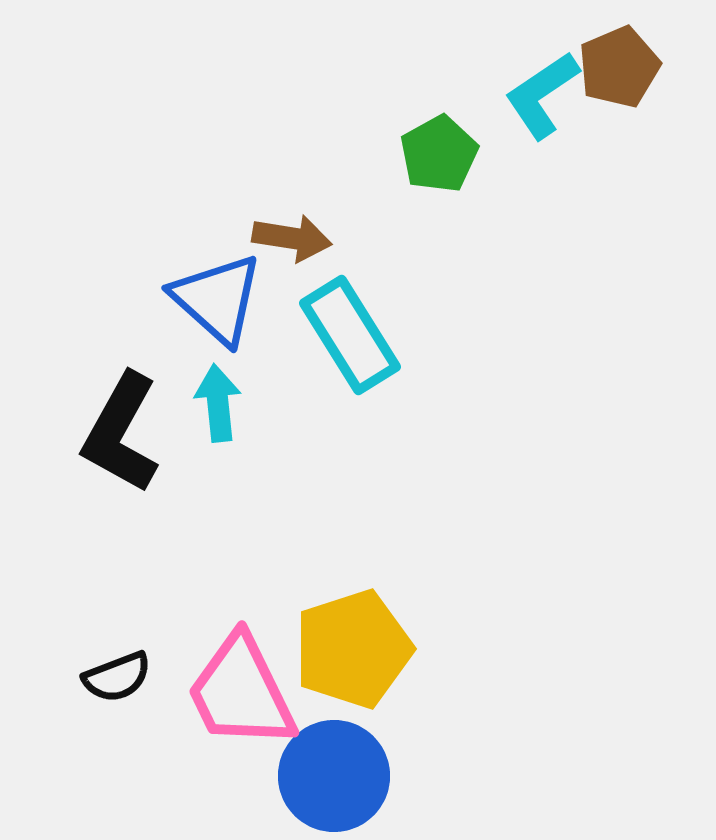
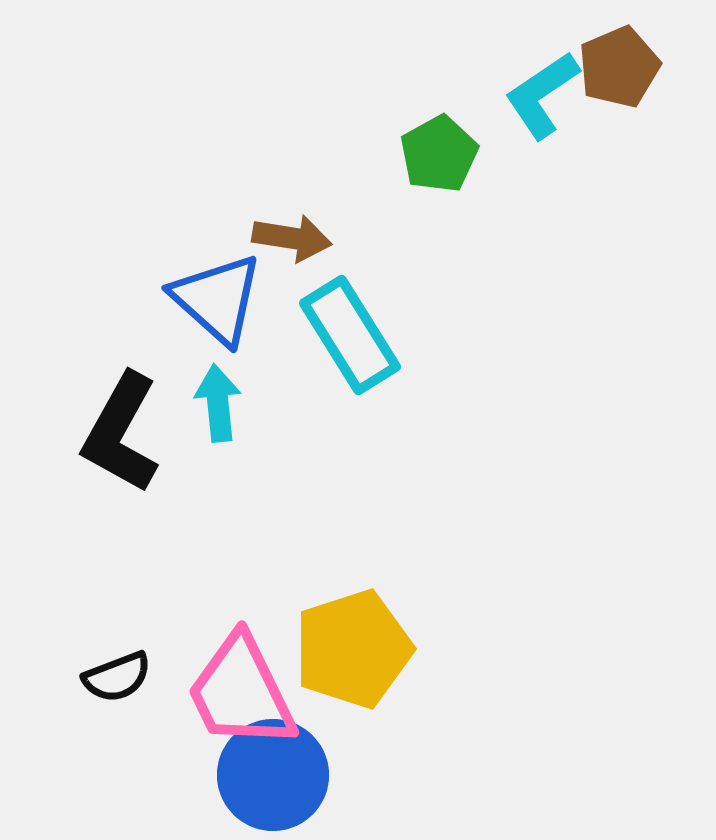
blue circle: moved 61 px left, 1 px up
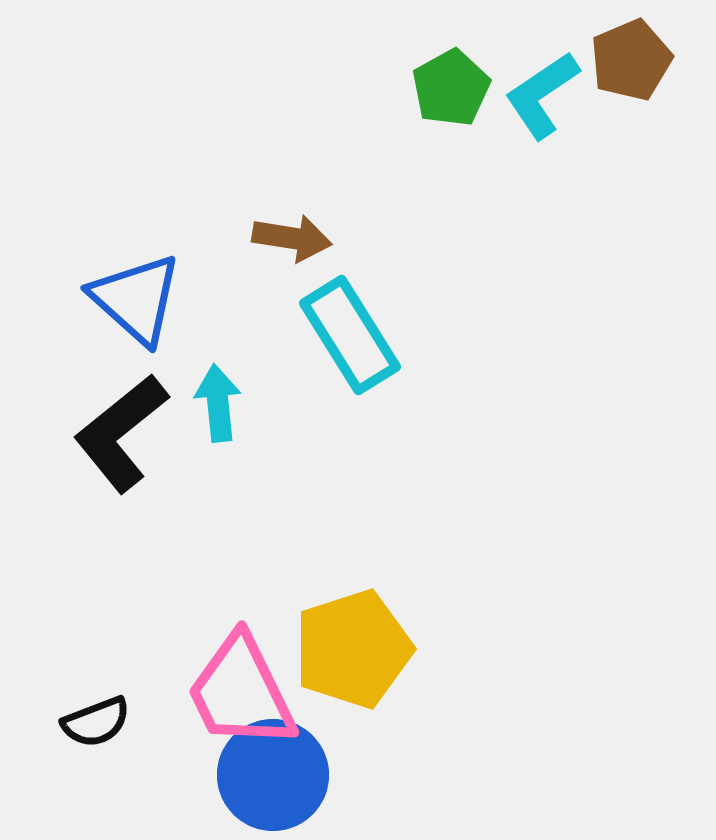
brown pentagon: moved 12 px right, 7 px up
green pentagon: moved 12 px right, 66 px up
blue triangle: moved 81 px left
black L-shape: rotated 22 degrees clockwise
black semicircle: moved 21 px left, 45 px down
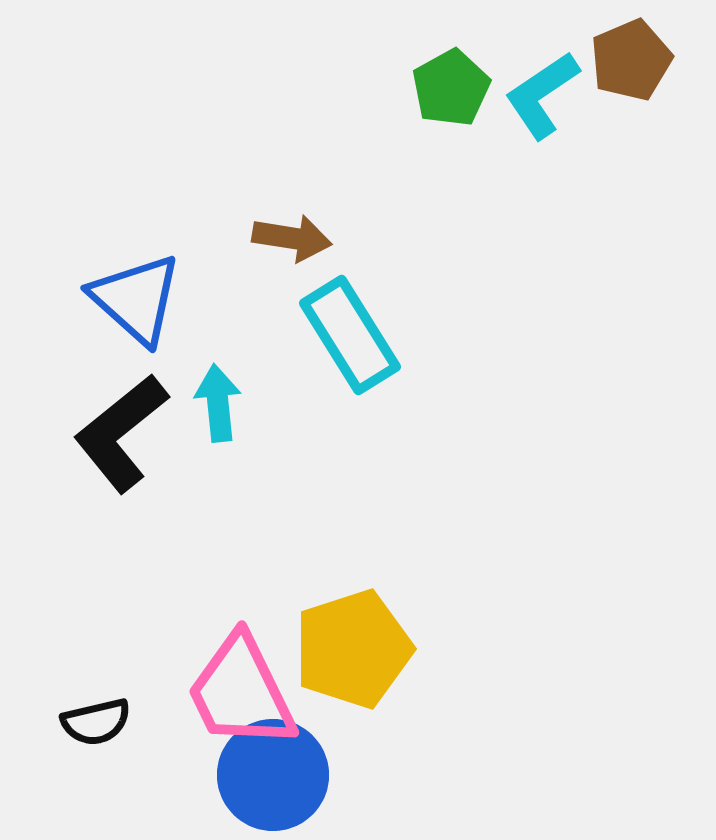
black semicircle: rotated 8 degrees clockwise
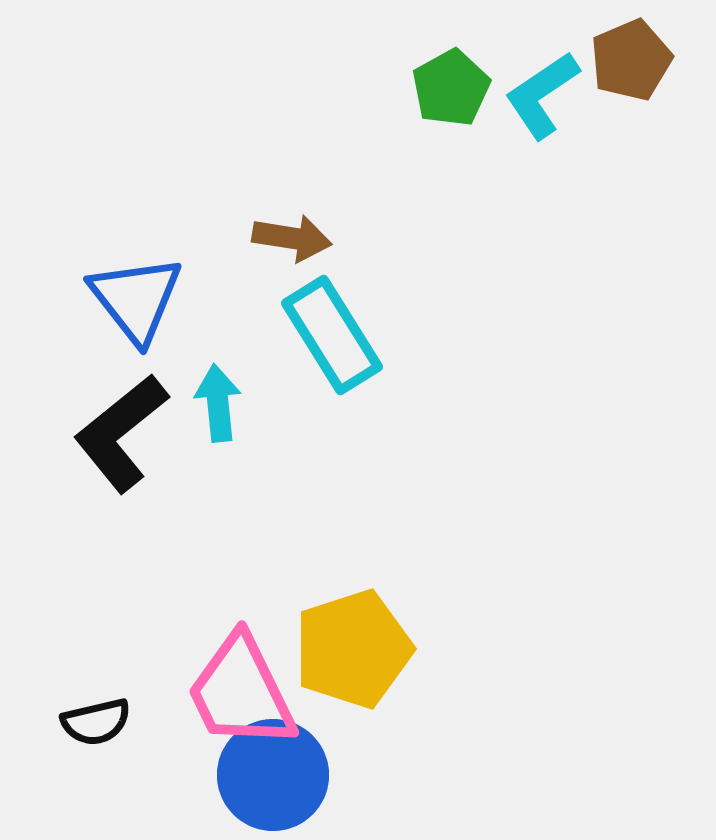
blue triangle: rotated 10 degrees clockwise
cyan rectangle: moved 18 px left
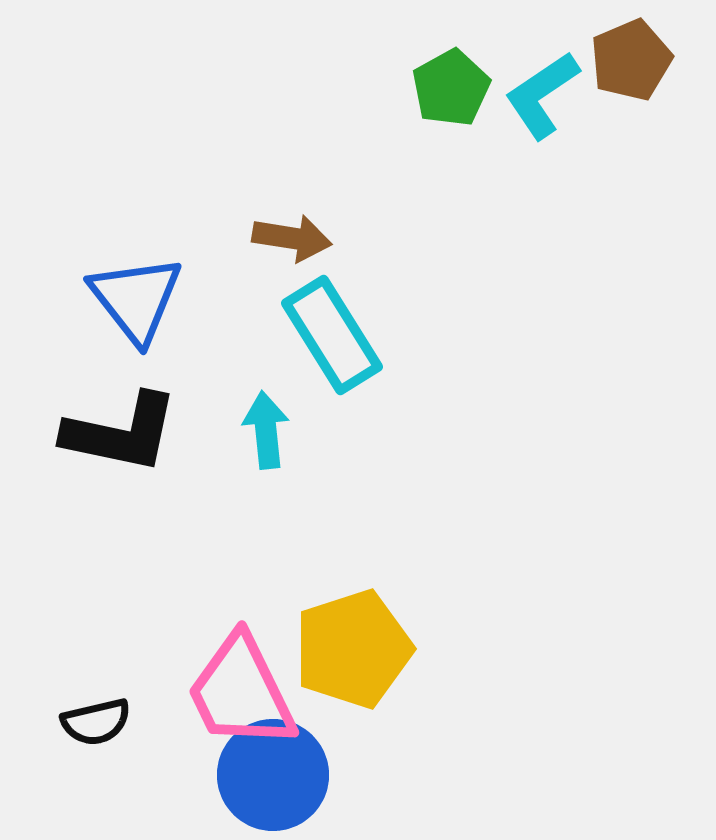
cyan arrow: moved 48 px right, 27 px down
black L-shape: rotated 129 degrees counterclockwise
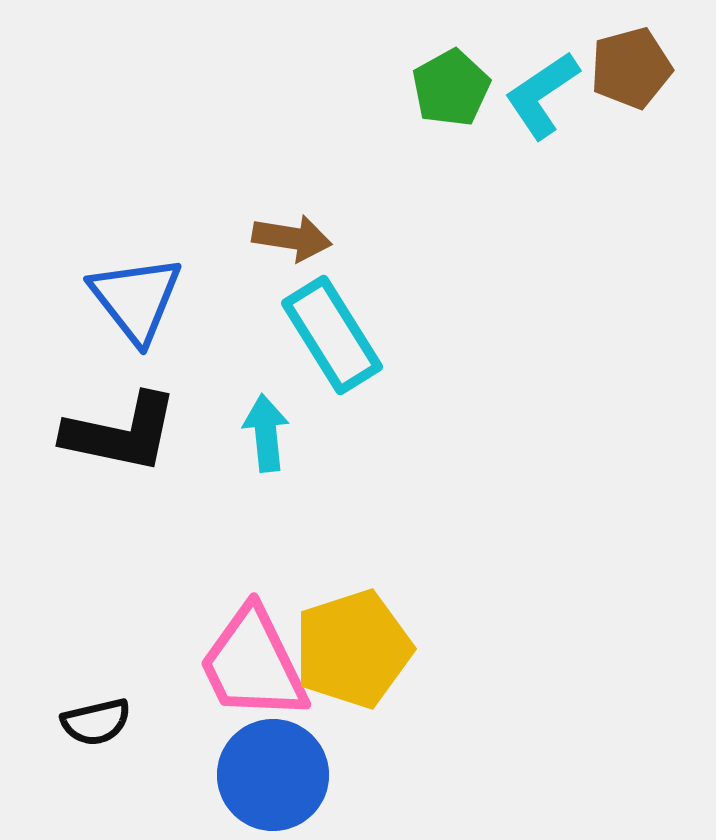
brown pentagon: moved 8 px down; rotated 8 degrees clockwise
cyan arrow: moved 3 px down
pink trapezoid: moved 12 px right, 28 px up
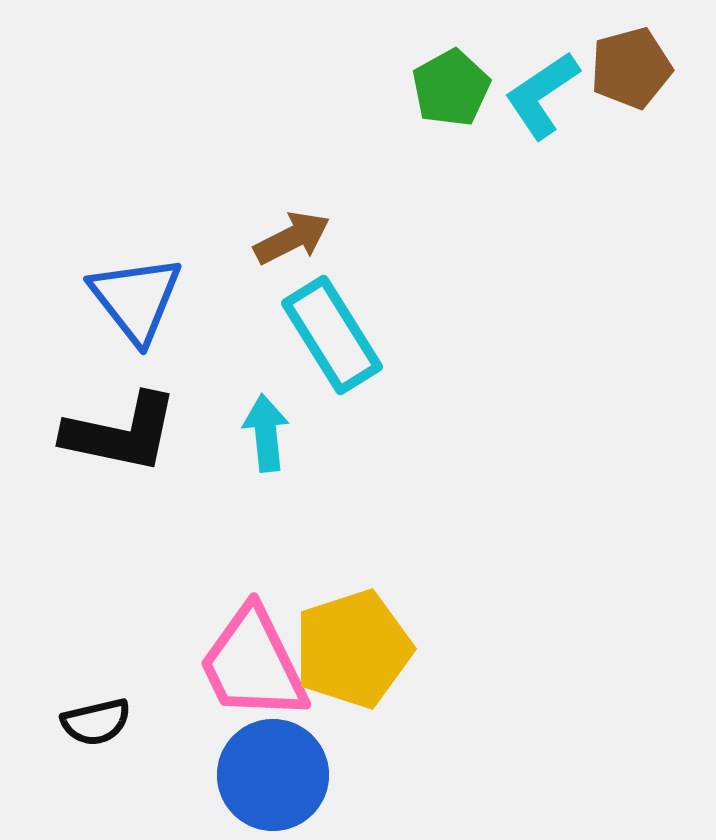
brown arrow: rotated 36 degrees counterclockwise
